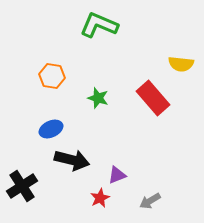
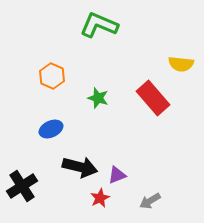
orange hexagon: rotated 15 degrees clockwise
black arrow: moved 8 px right, 7 px down
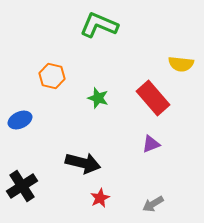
orange hexagon: rotated 10 degrees counterclockwise
blue ellipse: moved 31 px left, 9 px up
black arrow: moved 3 px right, 4 px up
purple triangle: moved 34 px right, 31 px up
gray arrow: moved 3 px right, 3 px down
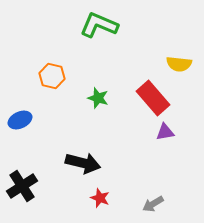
yellow semicircle: moved 2 px left
purple triangle: moved 14 px right, 12 px up; rotated 12 degrees clockwise
red star: rotated 24 degrees counterclockwise
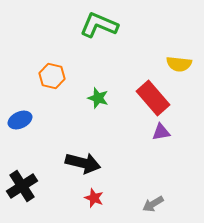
purple triangle: moved 4 px left
red star: moved 6 px left
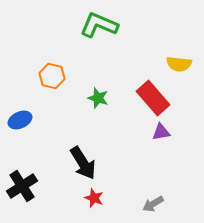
black arrow: rotated 44 degrees clockwise
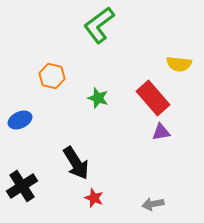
green L-shape: rotated 60 degrees counterclockwise
black arrow: moved 7 px left
gray arrow: rotated 20 degrees clockwise
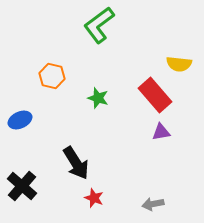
red rectangle: moved 2 px right, 3 px up
black cross: rotated 16 degrees counterclockwise
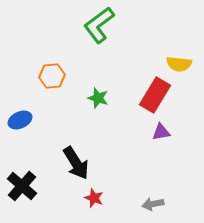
orange hexagon: rotated 20 degrees counterclockwise
red rectangle: rotated 72 degrees clockwise
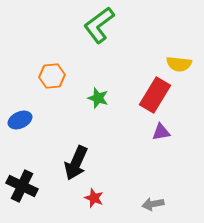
black arrow: rotated 56 degrees clockwise
black cross: rotated 16 degrees counterclockwise
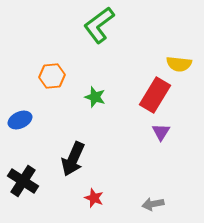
green star: moved 3 px left, 1 px up
purple triangle: rotated 48 degrees counterclockwise
black arrow: moved 3 px left, 4 px up
black cross: moved 1 px right, 5 px up; rotated 8 degrees clockwise
